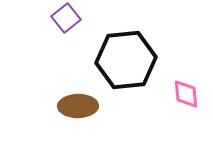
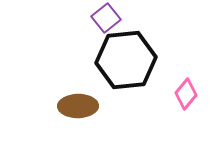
purple square: moved 40 px right
pink diamond: rotated 44 degrees clockwise
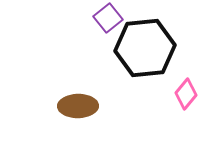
purple square: moved 2 px right
black hexagon: moved 19 px right, 12 px up
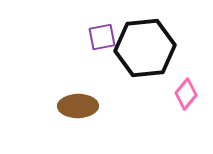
purple square: moved 6 px left, 19 px down; rotated 28 degrees clockwise
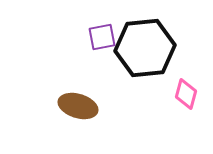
pink diamond: rotated 24 degrees counterclockwise
brown ellipse: rotated 18 degrees clockwise
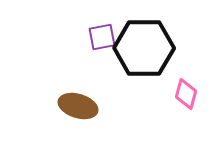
black hexagon: moved 1 px left; rotated 6 degrees clockwise
